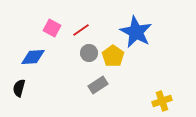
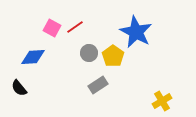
red line: moved 6 px left, 3 px up
black semicircle: rotated 54 degrees counterclockwise
yellow cross: rotated 12 degrees counterclockwise
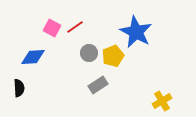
yellow pentagon: rotated 15 degrees clockwise
black semicircle: rotated 144 degrees counterclockwise
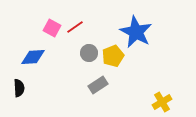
yellow cross: moved 1 px down
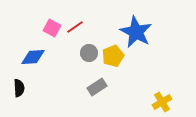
gray rectangle: moved 1 px left, 2 px down
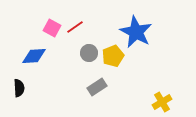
blue diamond: moved 1 px right, 1 px up
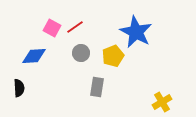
gray circle: moved 8 px left
gray rectangle: rotated 48 degrees counterclockwise
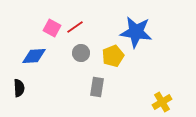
blue star: rotated 20 degrees counterclockwise
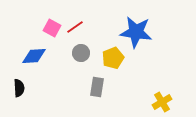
yellow pentagon: moved 2 px down
